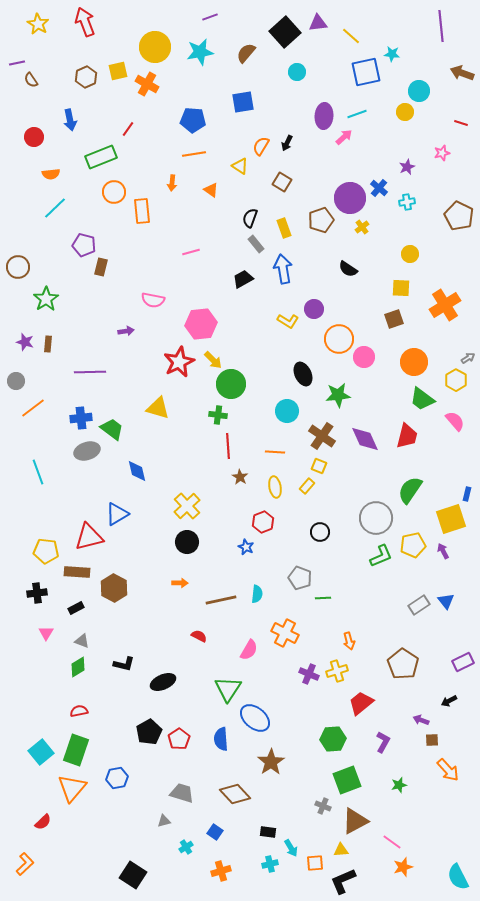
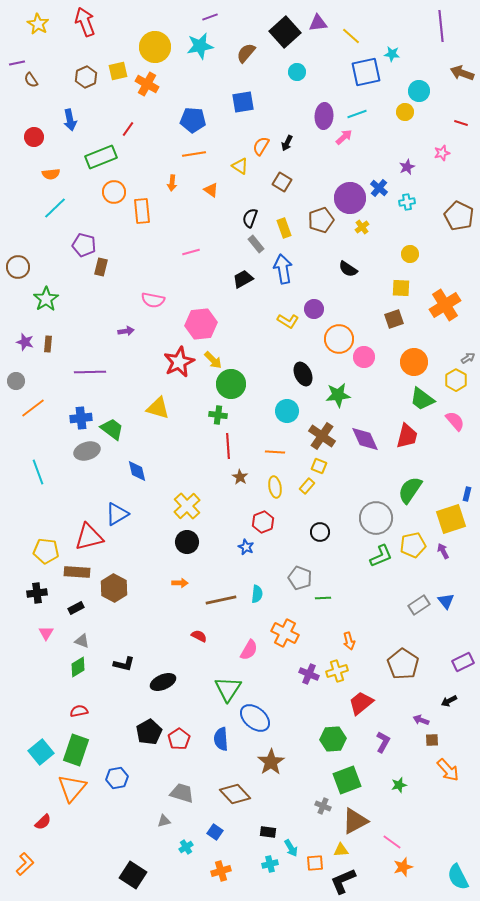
cyan star at (200, 52): moved 6 px up
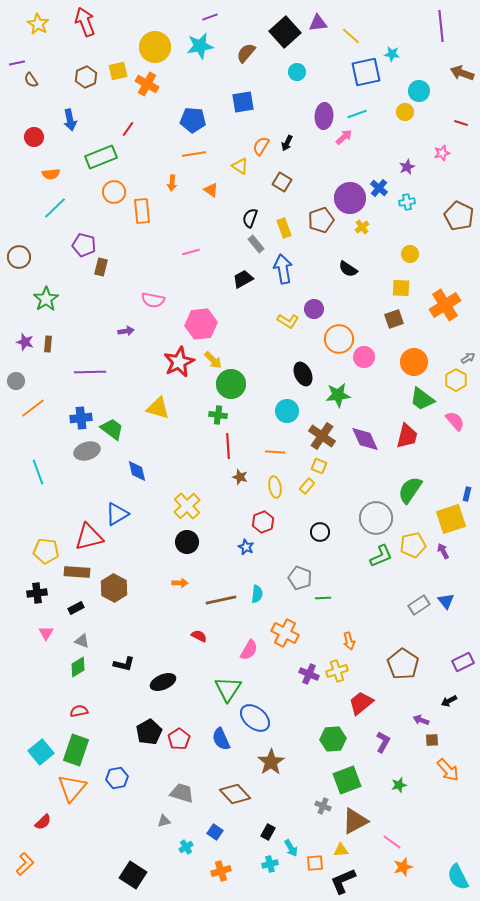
brown circle at (18, 267): moved 1 px right, 10 px up
brown star at (240, 477): rotated 14 degrees counterclockwise
blue semicircle at (221, 739): rotated 20 degrees counterclockwise
black rectangle at (268, 832): rotated 70 degrees counterclockwise
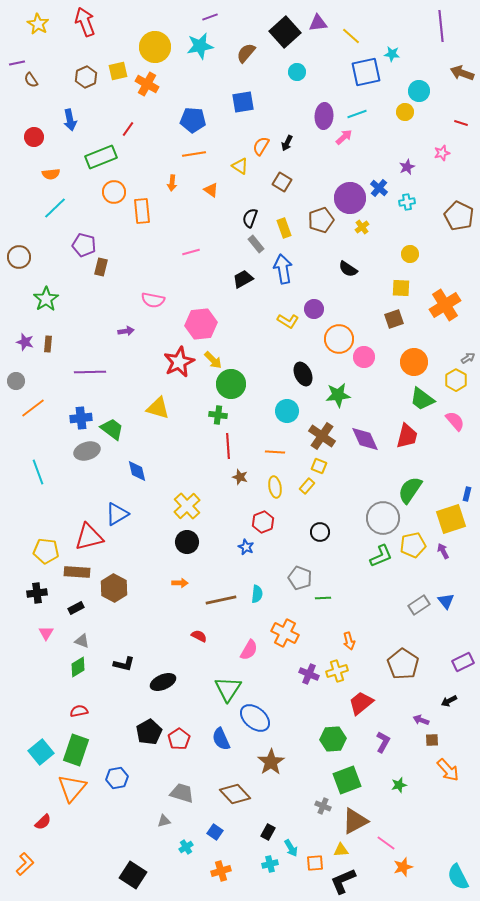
gray circle at (376, 518): moved 7 px right
pink line at (392, 842): moved 6 px left, 1 px down
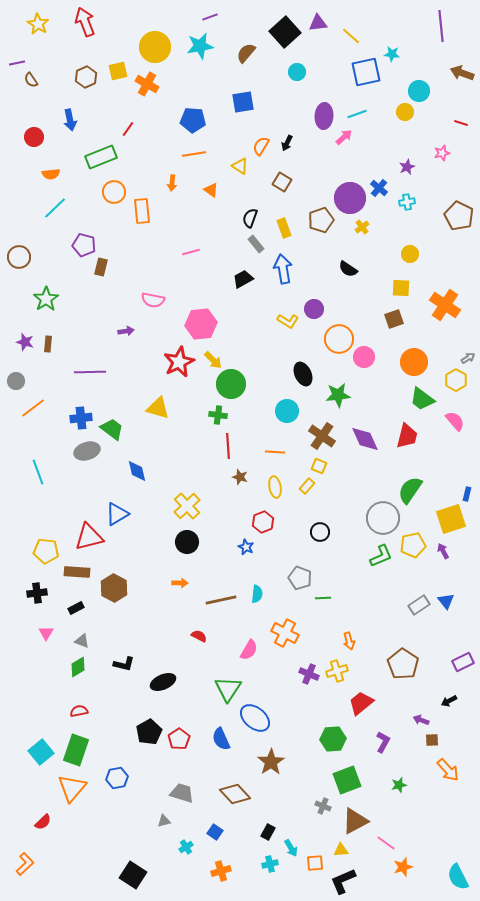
orange cross at (445, 305): rotated 24 degrees counterclockwise
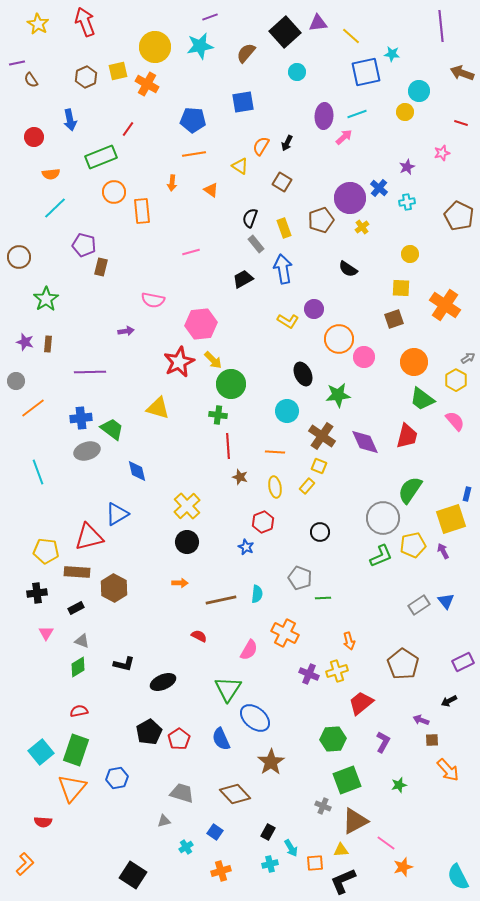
purple diamond at (365, 439): moved 3 px down
red semicircle at (43, 822): rotated 48 degrees clockwise
